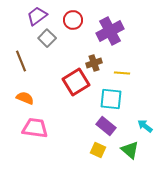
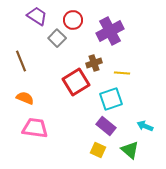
purple trapezoid: rotated 70 degrees clockwise
gray square: moved 10 px right
cyan square: rotated 25 degrees counterclockwise
cyan arrow: rotated 14 degrees counterclockwise
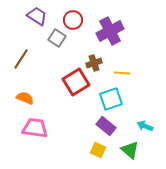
gray square: rotated 12 degrees counterclockwise
brown line: moved 2 px up; rotated 55 degrees clockwise
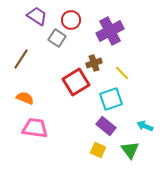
red circle: moved 2 px left
yellow line: rotated 42 degrees clockwise
green triangle: rotated 12 degrees clockwise
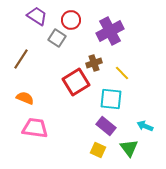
cyan square: rotated 25 degrees clockwise
green triangle: moved 1 px left, 2 px up
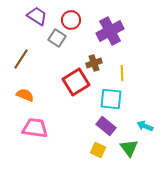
yellow line: rotated 42 degrees clockwise
orange semicircle: moved 3 px up
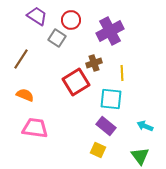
green triangle: moved 11 px right, 8 px down
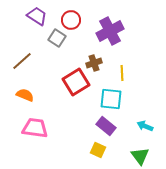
brown line: moved 1 px right, 2 px down; rotated 15 degrees clockwise
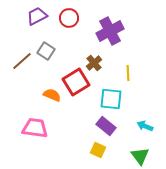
purple trapezoid: rotated 60 degrees counterclockwise
red circle: moved 2 px left, 2 px up
gray square: moved 11 px left, 13 px down
brown cross: rotated 21 degrees counterclockwise
yellow line: moved 6 px right
orange semicircle: moved 27 px right
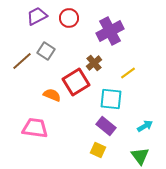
yellow line: rotated 56 degrees clockwise
cyan arrow: rotated 126 degrees clockwise
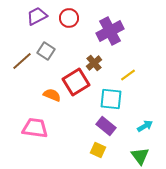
yellow line: moved 2 px down
